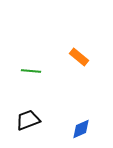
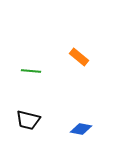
black trapezoid: rotated 145 degrees counterclockwise
blue diamond: rotated 35 degrees clockwise
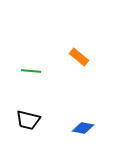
blue diamond: moved 2 px right, 1 px up
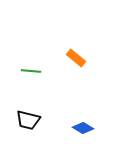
orange rectangle: moved 3 px left, 1 px down
blue diamond: rotated 20 degrees clockwise
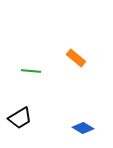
black trapezoid: moved 8 px left, 2 px up; rotated 45 degrees counterclockwise
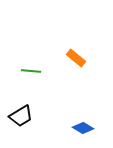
black trapezoid: moved 1 px right, 2 px up
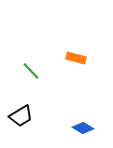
orange rectangle: rotated 24 degrees counterclockwise
green line: rotated 42 degrees clockwise
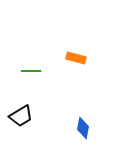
green line: rotated 48 degrees counterclockwise
blue diamond: rotated 70 degrees clockwise
